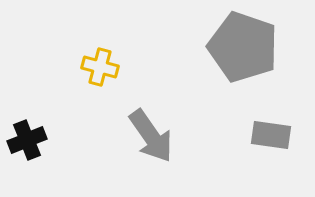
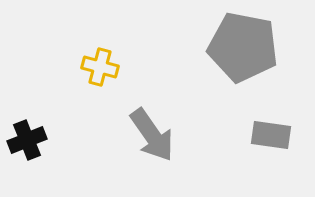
gray pentagon: rotated 8 degrees counterclockwise
gray arrow: moved 1 px right, 1 px up
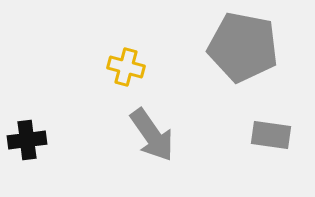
yellow cross: moved 26 px right
black cross: rotated 15 degrees clockwise
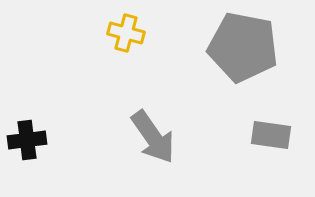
yellow cross: moved 34 px up
gray arrow: moved 1 px right, 2 px down
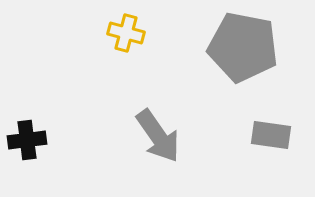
gray arrow: moved 5 px right, 1 px up
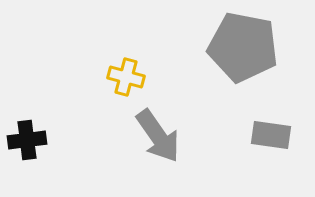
yellow cross: moved 44 px down
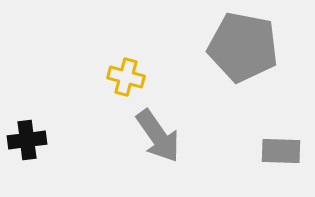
gray rectangle: moved 10 px right, 16 px down; rotated 6 degrees counterclockwise
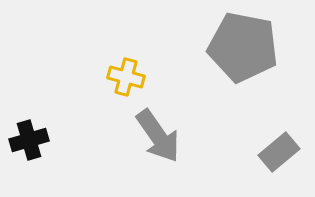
black cross: moved 2 px right; rotated 9 degrees counterclockwise
gray rectangle: moved 2 px left, 1 px down; rotated 42 degrees counterclockwise
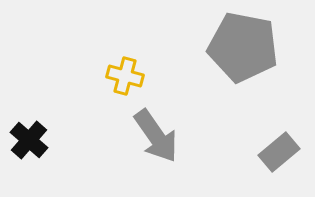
yellow cross: moved 1 px left, 1 px up
gray arrow: moved 2 px left
black cross: rotated 33 degrees counterclockwise
